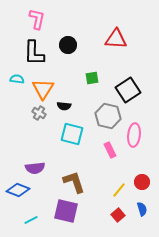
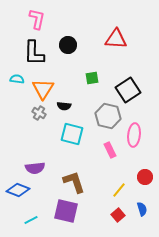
red circle: moved 3 px right, 5 px up
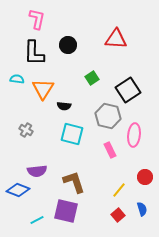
green square: rotated 24 degrees counterclockwise
gray cross: moved 13 px left, 17 px down
purple semicircle: moved 2 px right, 3 px down
cyan line: moved 6 px right
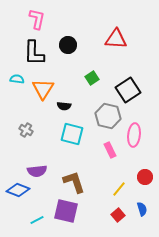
yellow line: moved 1 px up
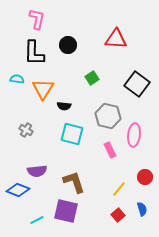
black square: moved 9 px right, 6 px up; rotated 20 degrees counterclockwise
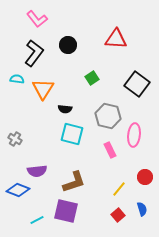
pink L-shape: rotated 130 degrees clockwise
black L-shape: rotated 144 degrees counterclockwise
black semicircle: moved 1 px right, 3 px down
gray cross: moved 11 px left, 9 px down
brown L-shape: rotated 90 degrees clockwise
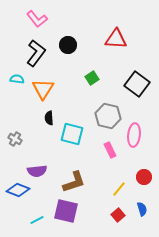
black L-shape: moved 2 px right
black semicircle: moved 16 px left, 9 px down; rotated 80 degrees clockwise
red circle: moved 1 px left
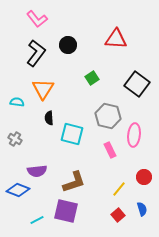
cyan semicircle: moved 23 px down
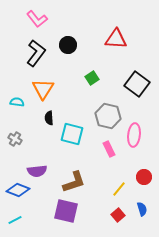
pink rectangle: moved 1 px left, 1 px up
cyan line: moved 22 px left
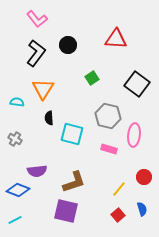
pink rectangle: rotated 49 degrees counterclockwise
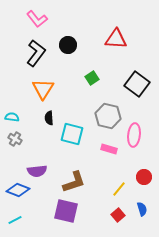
cyan semicircle: moved 5 px left, 15 px down
